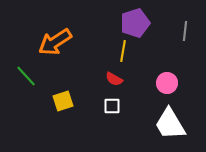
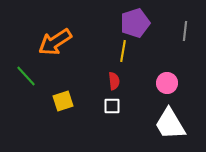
red semicircle: moved 2 px down; rotated 126 degrees counterclockwise
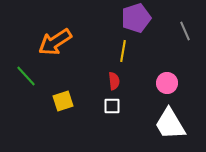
purple pentagon: moved 1 px right, 5 px up
gray line: rotated 30 degrees counterclockwise
